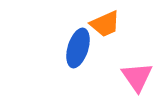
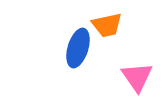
orange trapezoid: moved 2 px right, 1 px down; rotated 12 degrees clockwise
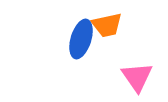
blue ellipse: moved 3 px right, 9 px up
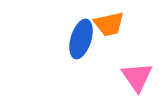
orange trapezoid: moved 2 px right, 1 px up
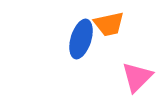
pink triangle: rotated 20 degrees clockwise
